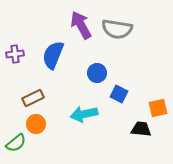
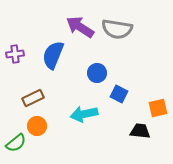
purple arrow: moved 1 px left, 2 px down; rotated 28 degrees counterclockwise
orange circle: moved 1 px right, 2 px down
black trapezoid: moved 1 px left, 2 px down
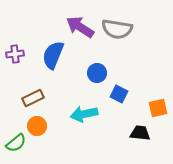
black trapezoid: moved 2 px down
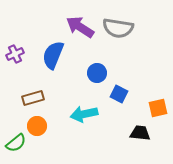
gray semicircle: moved 1 px right, 1 px up
purple cross: rotated 18 degrees counterclockwise
brown rectangle: rotated 10 degrees clockwise
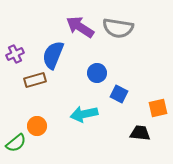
brown rectangle: moved 2 px right, 18 px up
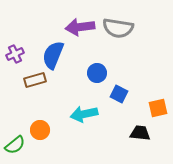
purple arrow: rotated 40 degrees counterclockwise
orange circle: moved 3 px right, 4 px down
green semicircle: moved 1 px left, 2 px down
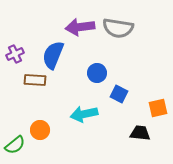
brown rectangle: rotated 20 degrees clockwise
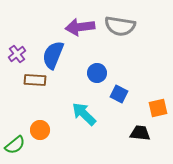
gray semicircle: moved 2 px right, 2 px up
purple cross: moved 2 px right; rotated 12 degrees counterclockwise
cyan arrow: rotated 56 degrees clockwise
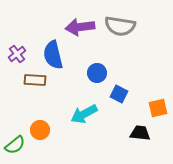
blue semicircle: rotated 36 degrees counterclockwise
cyan arrow: rotated 72 degrees counterclockwise
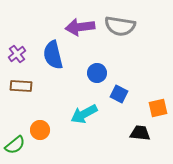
brown rectangle: moved 14 px left, 6 px down
